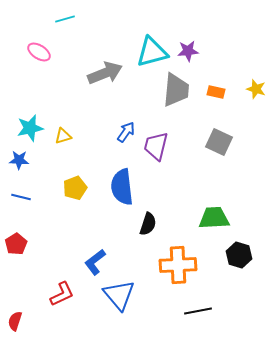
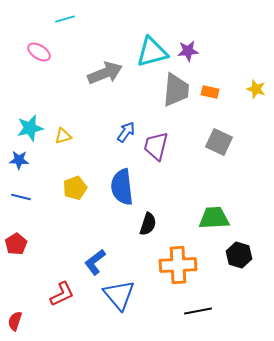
orange rectangle: moved 6 px left
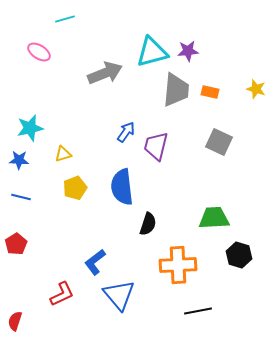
yellow triangle: moved 18 px down
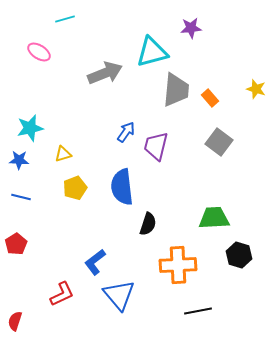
purple star: moved 3 px right, 23 px up
orange rectangle: moved 6 px down; rotated 36 degrees clockwise
gray square: rotated 12 degrees clockwise
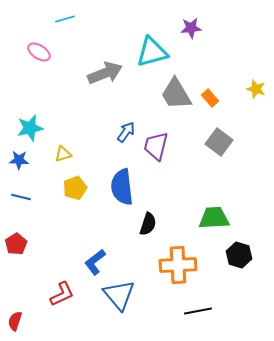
gray trapezoid: moved 4 px down; rotated 144 degrees clockwise
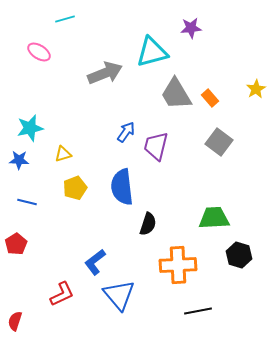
yellow star: rotated 24 degrees clockwise
blue line: moved 6 px right, 5 px down
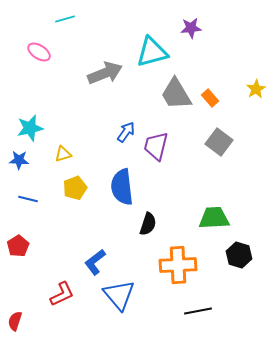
blue line: moved 1 px right, 3 px up
red pentagon: moved 2 px right, 2 px down
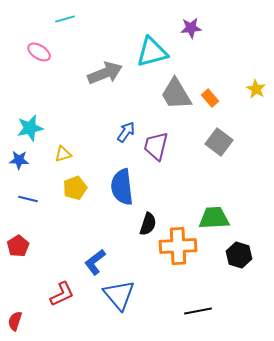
yellow star: rotated 12 degrees counterclockwise
orange cross: moved 19 px up
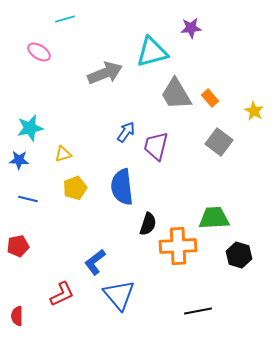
yellow star: moved 2 px left, 22 px down
red pentagon: rotated 20 degrees clockwise
red semicircle: moved 2 px right, 5 px up; rotated 18 degrees counterclockwise
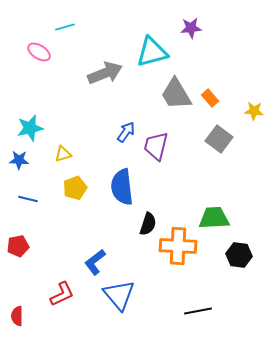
cyan line: moved 8 px down
yellow star: rotated 24 degrees counterclockwise
gray square: moved 3 px up
orange cross: rotated 6 degrees clockwise
black hexagon: rotated 10 degrees counterclockwise
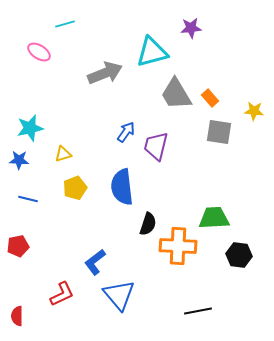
cyan line: moved 3 px up
gray square: moved 7 px up; rotated 28 degrees counterclockwise
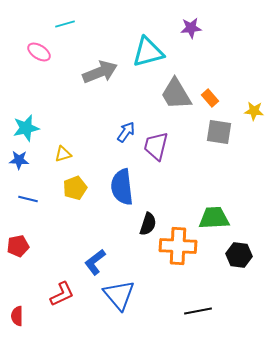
cyan triangle: moved 4 px left
gray arrow: moved 5 px left, 1 px up
cyan star: moved 4 px left
